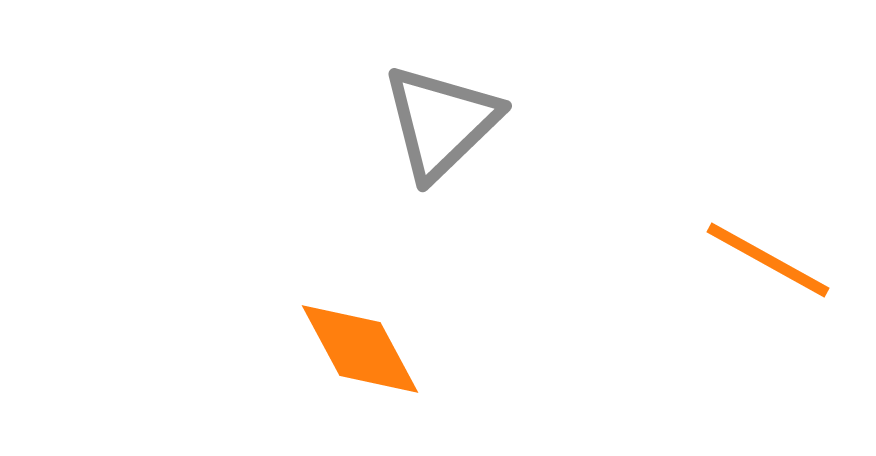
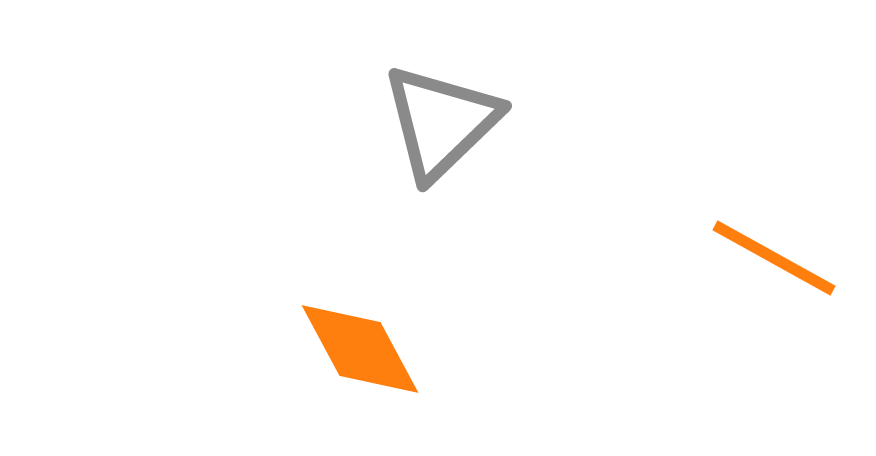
orange line: moved 6 px right, 2 px up
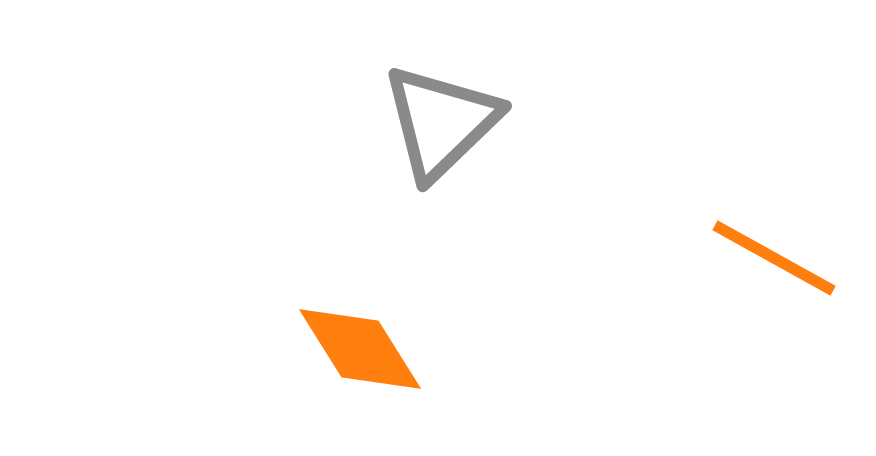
orange diamond: rotated 4 degrees counterclockwise
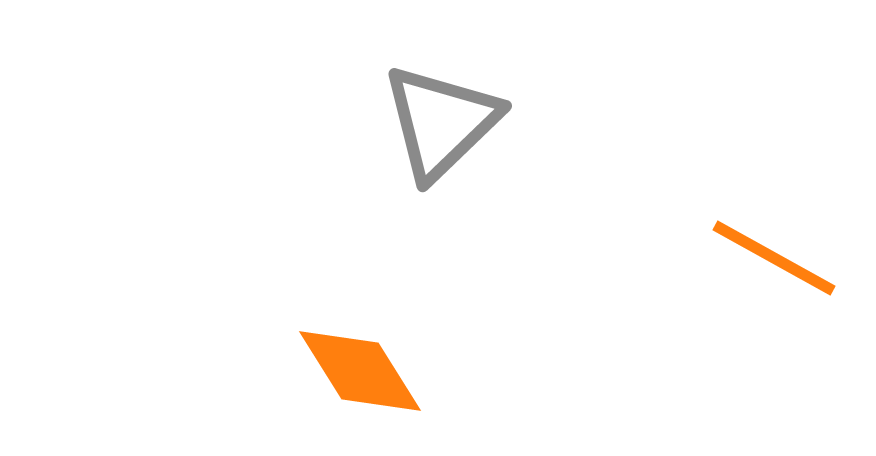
orange diamond: moved 22 px down
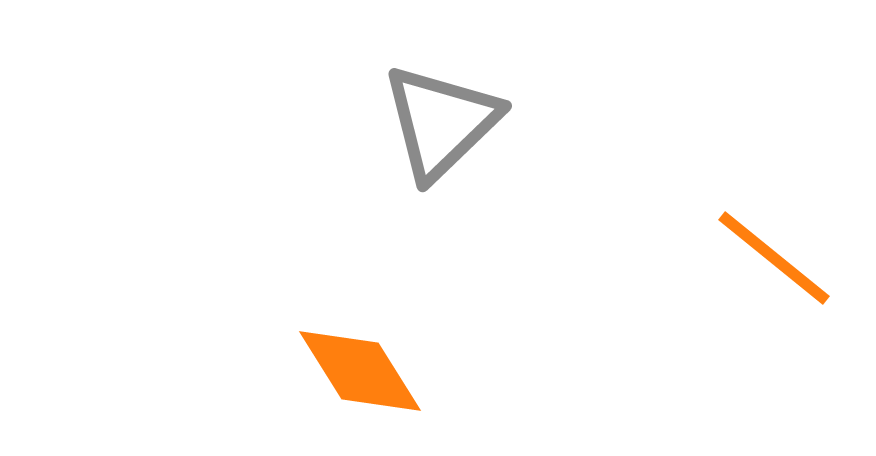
orange line: rotated 10 degrees clockwise
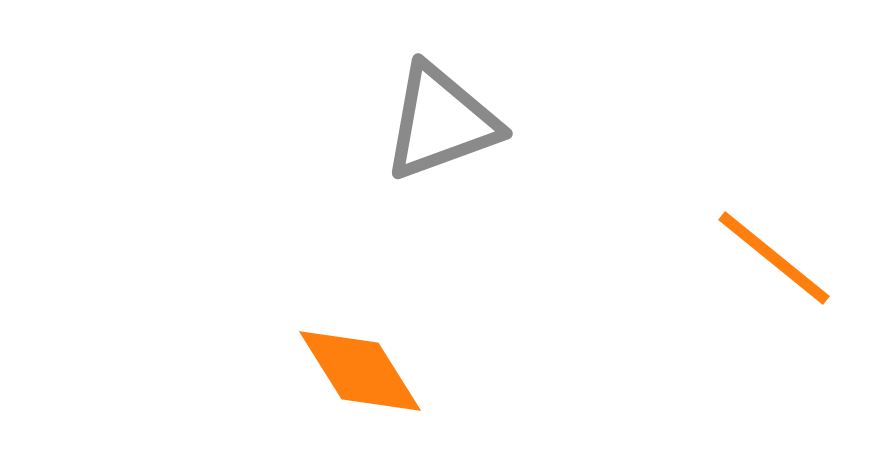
gray triangle: rotated 24 degrees clockwise
